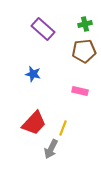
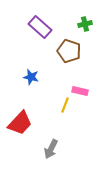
purple rectangle: moved 3 px left, 2 px up
brown pentagon: moved 15 px left; rotated 25 degrees clockwise
blue star: moved 2 px left, 3 px down
red trapezoid: moved 14 px left
yellow line: moved 2 px right, 23 px up
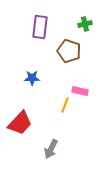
purple rectangle: rotated 55 degrees clockwise
blue star: moved 1 px right, 1 px down; rotated 14 degrees counterclockwise
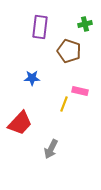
yellow line: moved 1 px left, 1 px up
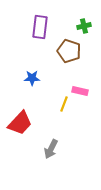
green cross: moved 1 px left, 2 px down
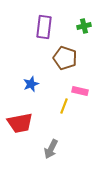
purple rectangle: moved 4 px right
brown pentagon: moved 4 px left, 7 px down
blue star: moved 1 px left, 6 px down; rotated 21 degrees counterclockwise
yellow line: moved 2 px down
red trapezoid: rotated 36 degrees clockwise
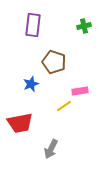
purple rectangle: moved 11 px left, 2 px up
brown pentagon: moved 11 px left, 4 px down
pink rectangle: rotated 21 degrees counterclockwise
yellow line: rotated 35 degrees clockwise
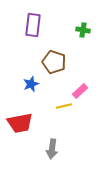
green cross: moved 1 px left, 4 px down; rotated 24 degrees clockwise
pink rectangle: rotated 35 degrees counterclockwise
yellow line: rotated 21 degrees clockwise
gray arrow: moved 1 px right; rotated 18 degrees counterclockwise
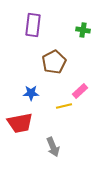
brown pentagon: rotated 25 degrees clockwise
blue star: moved 9 px down; rotated 21 degrees clockwise
gray arrow: moved 1 px right, 2 px up; rotated 30 degrees counterclockwise
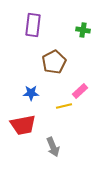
red trapezoid: moved 3 px right, 2 px down
